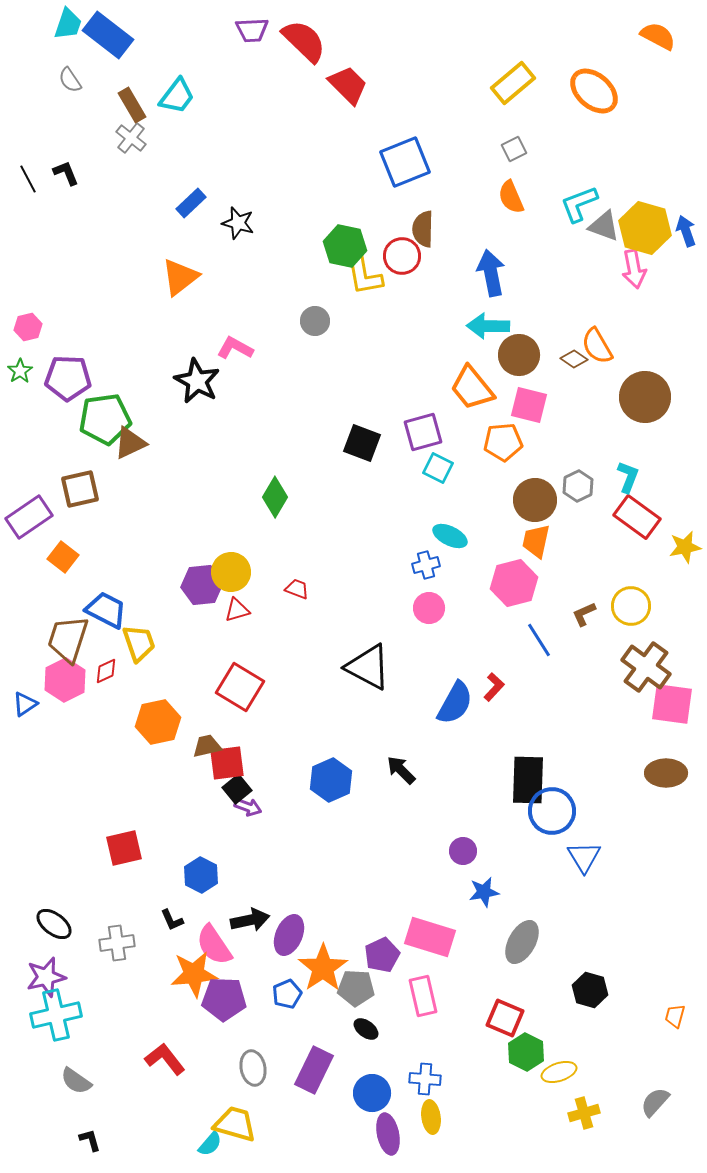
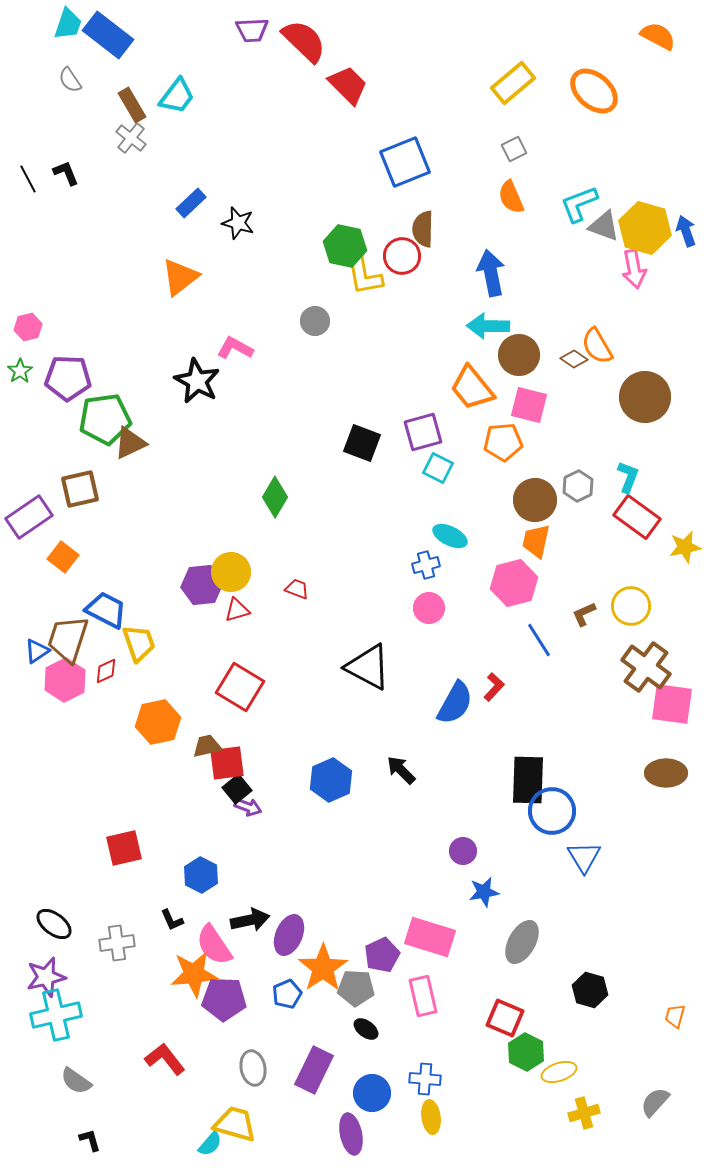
blue triangle at (25, 704): moved 12 px right, 53 px up
purple ellipse at (388, 1134): moved 37 px left
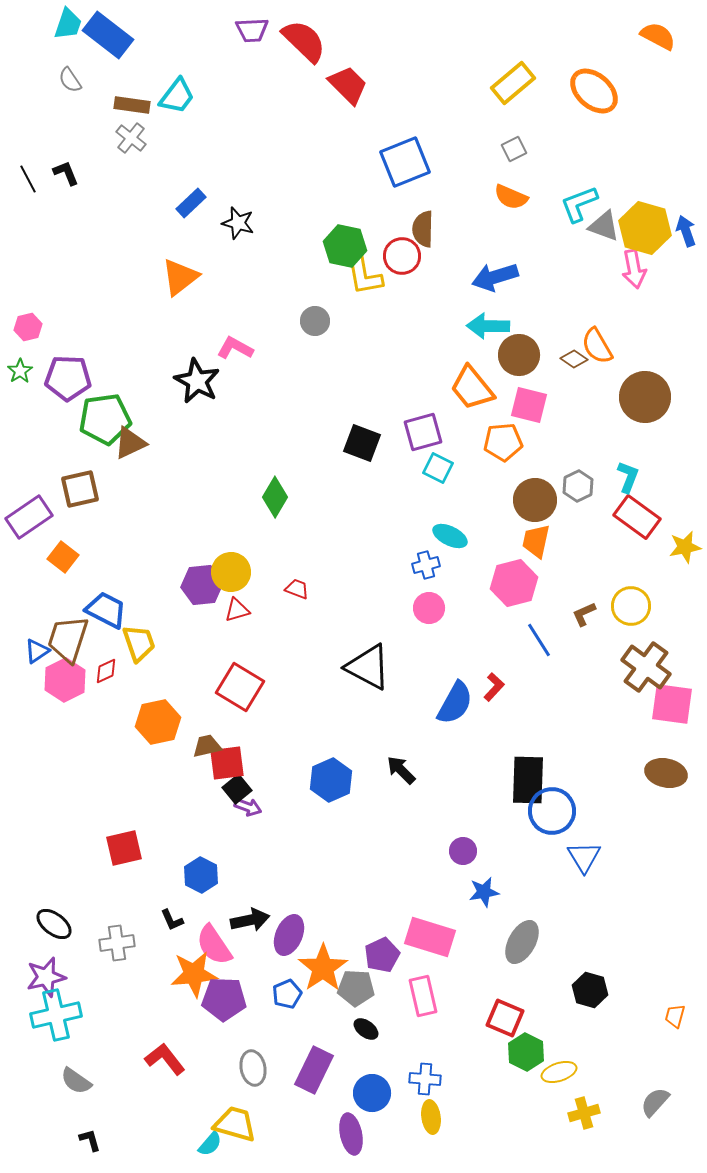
brown rectangle at (132, 105): rotated 52 degrees counterclockwise
orange semicircle at (511, 197): rotated 44 degrees counterclockwise
blue arrow at (491, 273): moved 4 px right, 4 px down; rotated 96 degrees counterclockwise
brown ellipse at (666, 773): rotated 12 degrees clockwise
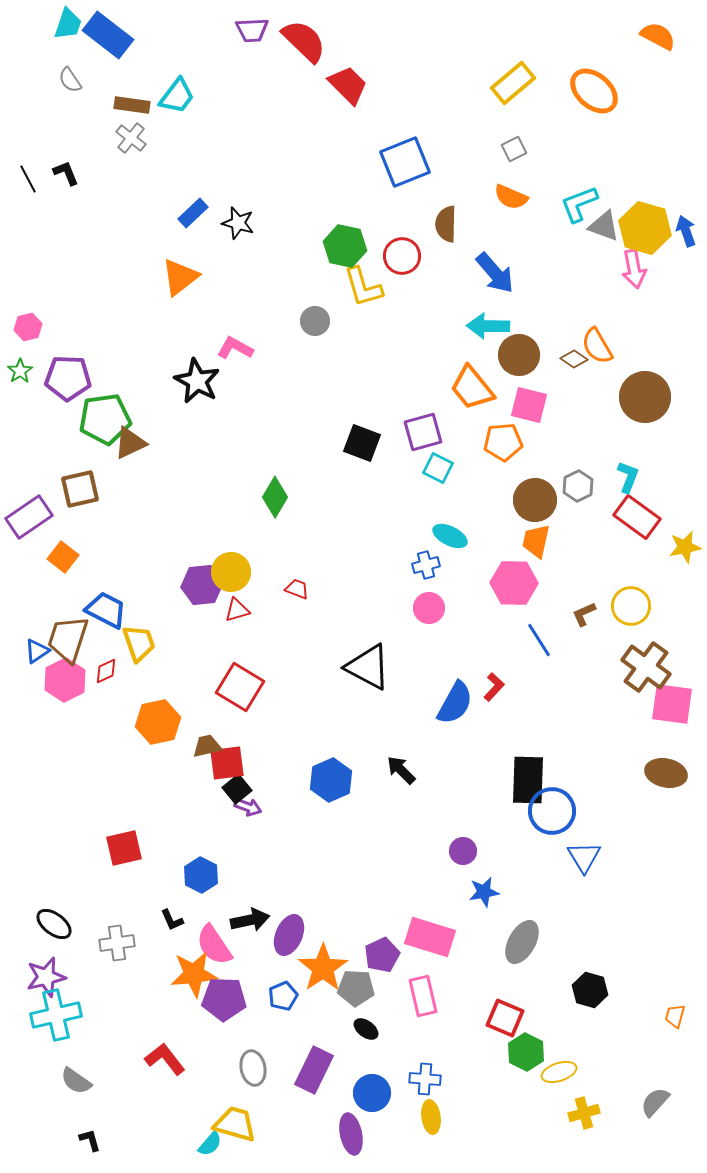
blue rectangle at (191, 203): moved 2 px right, 10 px down
brown semicircle at (423, 229): moved 23 px right, 5 px up
yellow L-shape at (364, 275): moved 1 px left, 12 px down; rotated 6 degrees counterclockwise
blue arrow at (495, 277): moved 4 px up; rotated 114 degrees counterclockwise
pink hexagon at (514, 583): rotated 15 degrees clockwise
blue pentagon at (287, 994): moved 4 px left, 2 px down
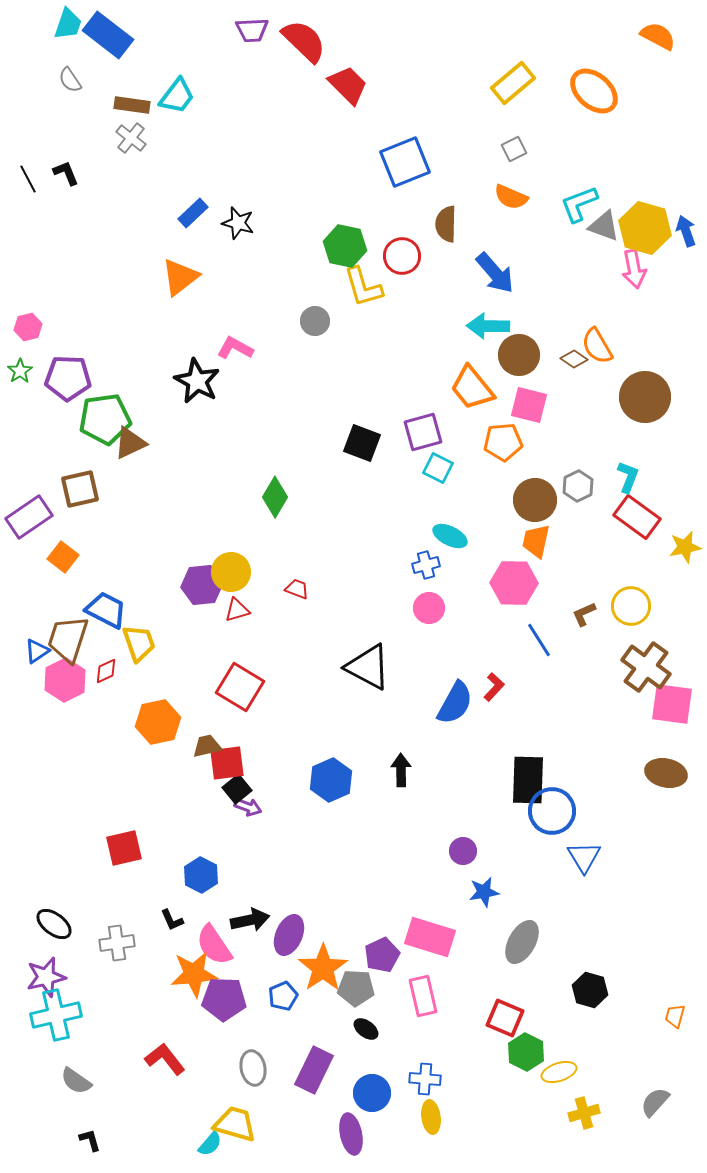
black arrow at (401, 770): rotated 44 degrees clockwise
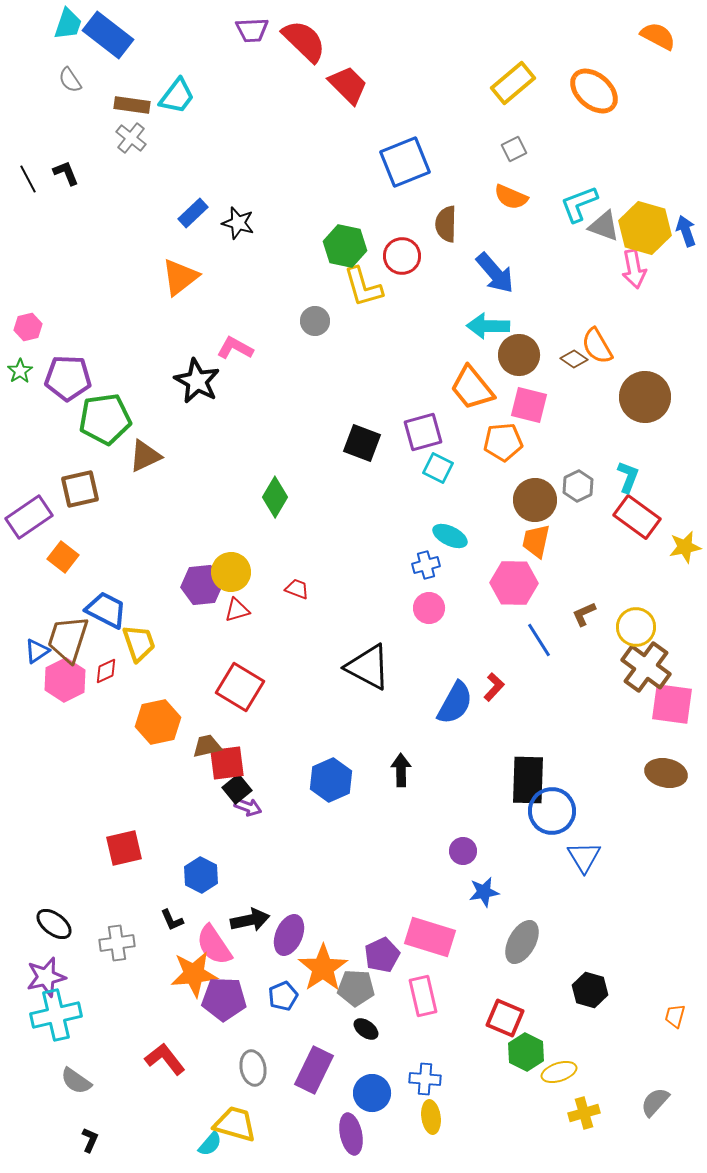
brown triangle at (130, 443): moved 15 px right, 13 px down
yellow circle at (631, 606): moved 5 px right, 21 px down
black L-shape at (90, 1140): rotated 40 degrees clockwise
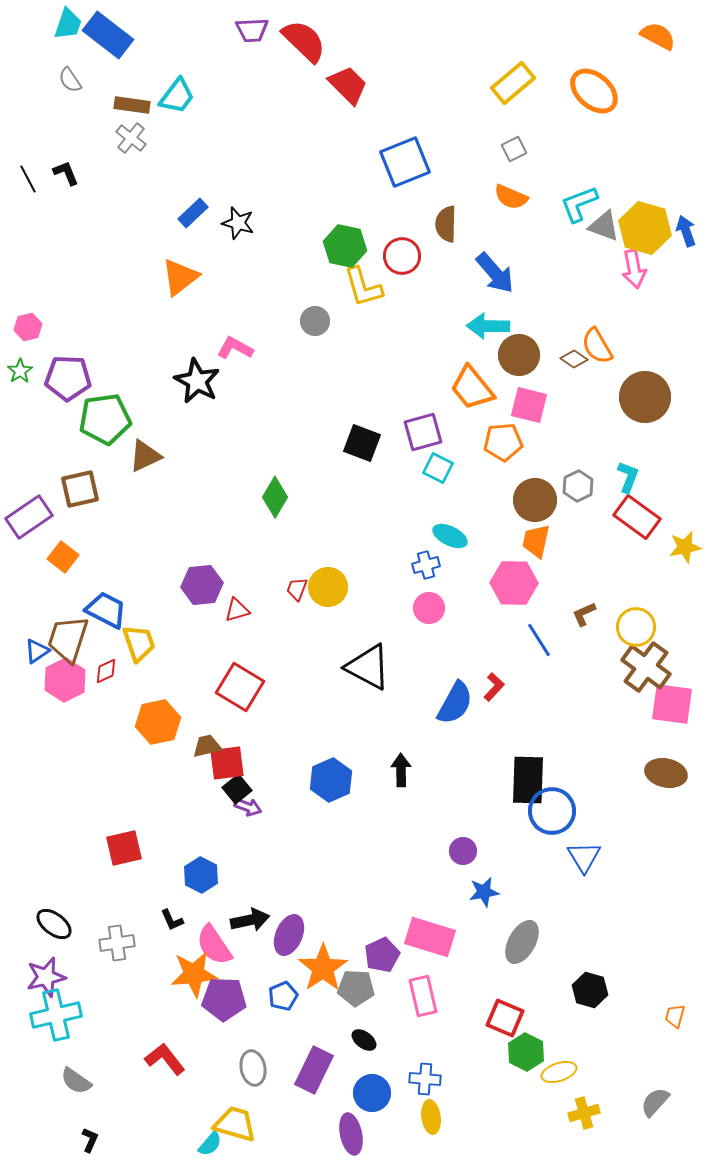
yellow circle at (231, 572): moved 97 px right, 15 px down
red trapezoid at (297, 589): rotated 90 degrees counterclockwise
black ellipse at (366, 1029): moved 2 px left, 11 px down
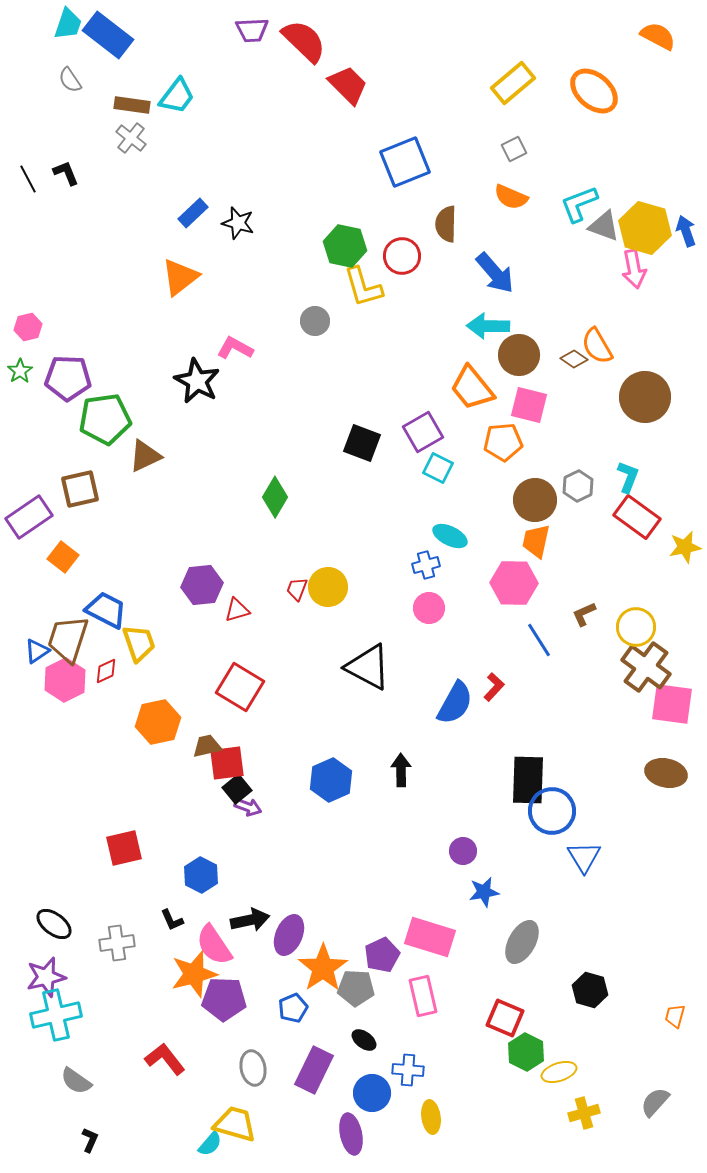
purple square at (423, 432): rotated 15 degrees counterclockwise
orange star at (194, 974): rotated 9 degrees counterclockwise
blue pentagon at (283, 996): moved 10 px right, 12 px down
blue cross at (425, 1079): moved 17 px left, 9 px up
